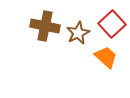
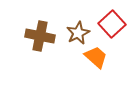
brown cross: moved 5 px left, 10 px down
orange trapezoid: moved 10 px left
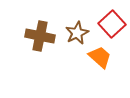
brown star: moved 1 px left
orange trapezoid: moved 4 px right
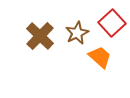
red square: moved 1 px up
brown cross: rotated 32 degrees clockwise
